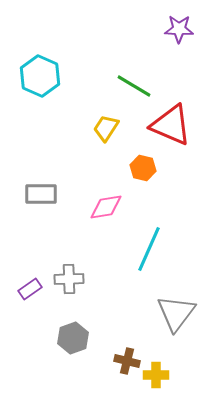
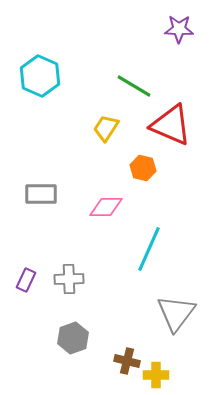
pink diamond: rotated 8 degrees clockwise
purple rectangle: moved 4 px left, 9 px up; rotated 30 degrees counterclockwise
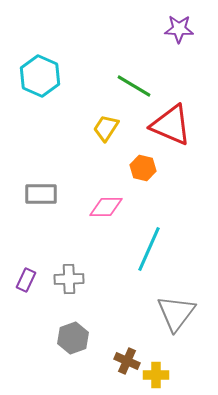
brown cross: rotated 10 degrees clockwise
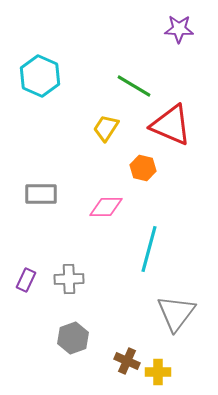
cyan line: rotated 9 degrees counterclockwise
yellow cross: moved 2 px right, 3 px up
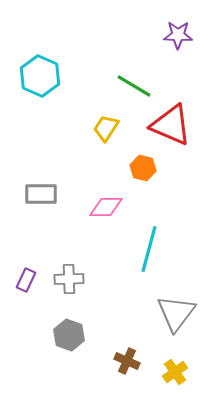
purple star: moved 1 px left, 6 px down
gray hexagon: moved 4 px left, 3 px up; rotated 20 degrees counterclockwise
yellow cross: moved 17 px right; rotated 35 degrees counterclockwise
